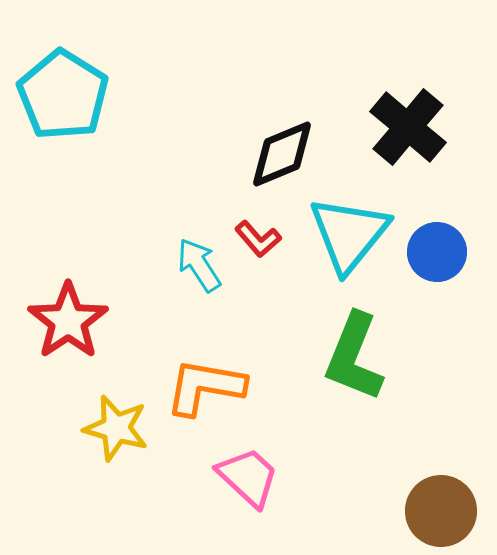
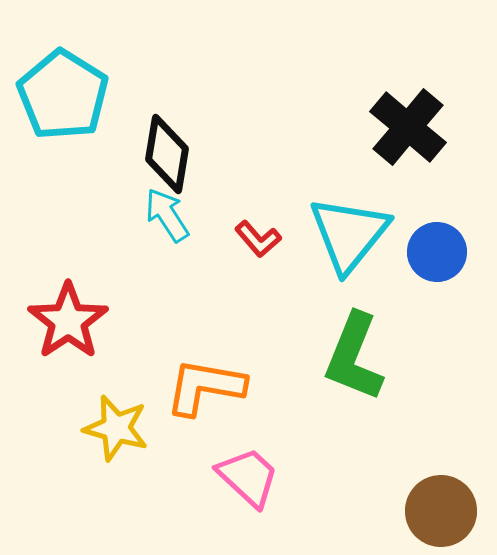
black diamond: moved 115 px left; rotated 58 degrees counterclockwise
cyan arrow: moved 32 px left, 50 px up
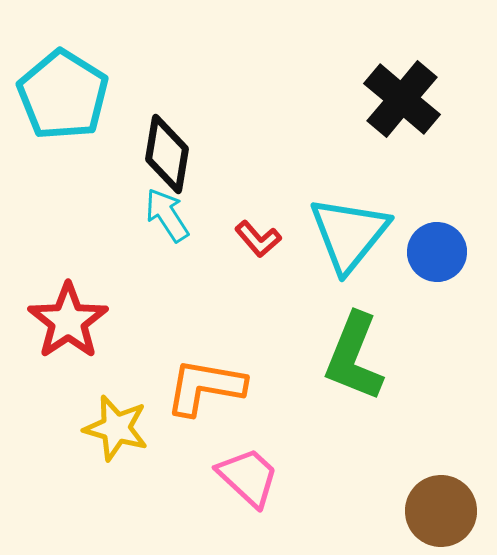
black cross: moved 6 px left, 28 px up
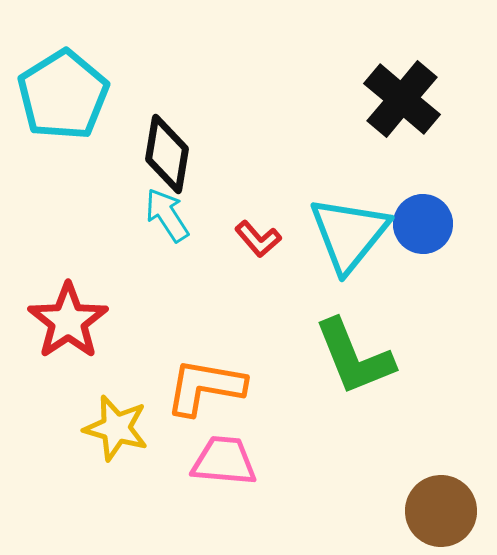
cyan pentagon: rotated 8 degrees clockwise
blue circle: moved 14 px left, 28 px up
green L-shape: rotated 44 degrees counterclockwise
pink trapezoid: moved 24 px left, 16 px up; rotated 38 degrees counterclockwise
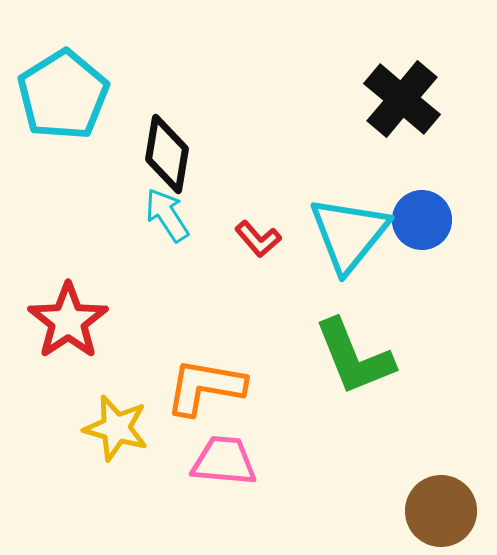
blue circle: moved 1 px left, 4 px up
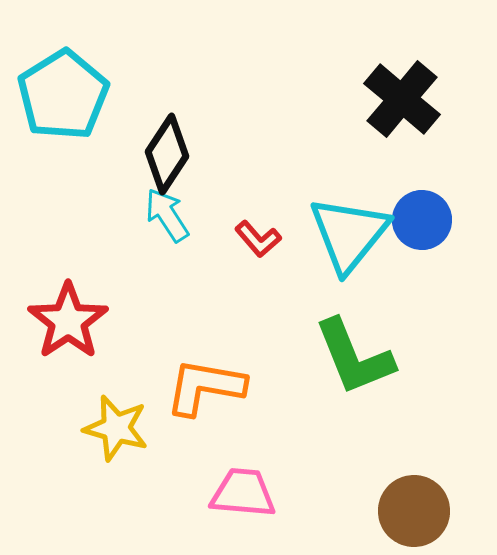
black diamond: rotated 24 degrees clockwise
pink trapezoid: moved 19 px right, 32 px down
brown circle: moved 27 px left
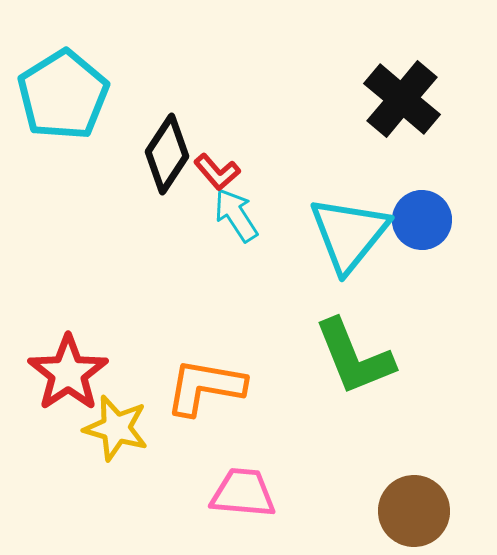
cyan arrow: moved 69 px right
red L-shape: moved 41 px left, 67 px up
red star: moved 52 px down
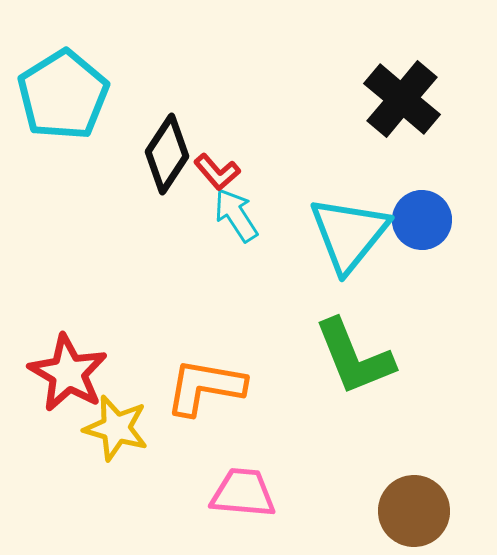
red star: rotated 8 degrees counterclockwise
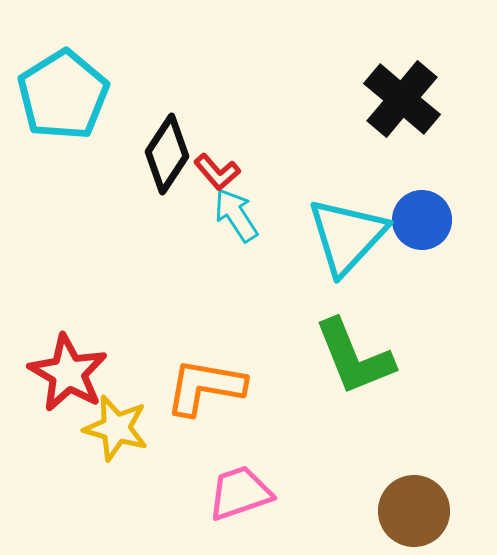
cyan triangle: moved 2 px left, 2 px down; rotated 4 degrees clockwise
pink trapezoid: moved 3 px left; rotated 24 degrees counterclockwise
